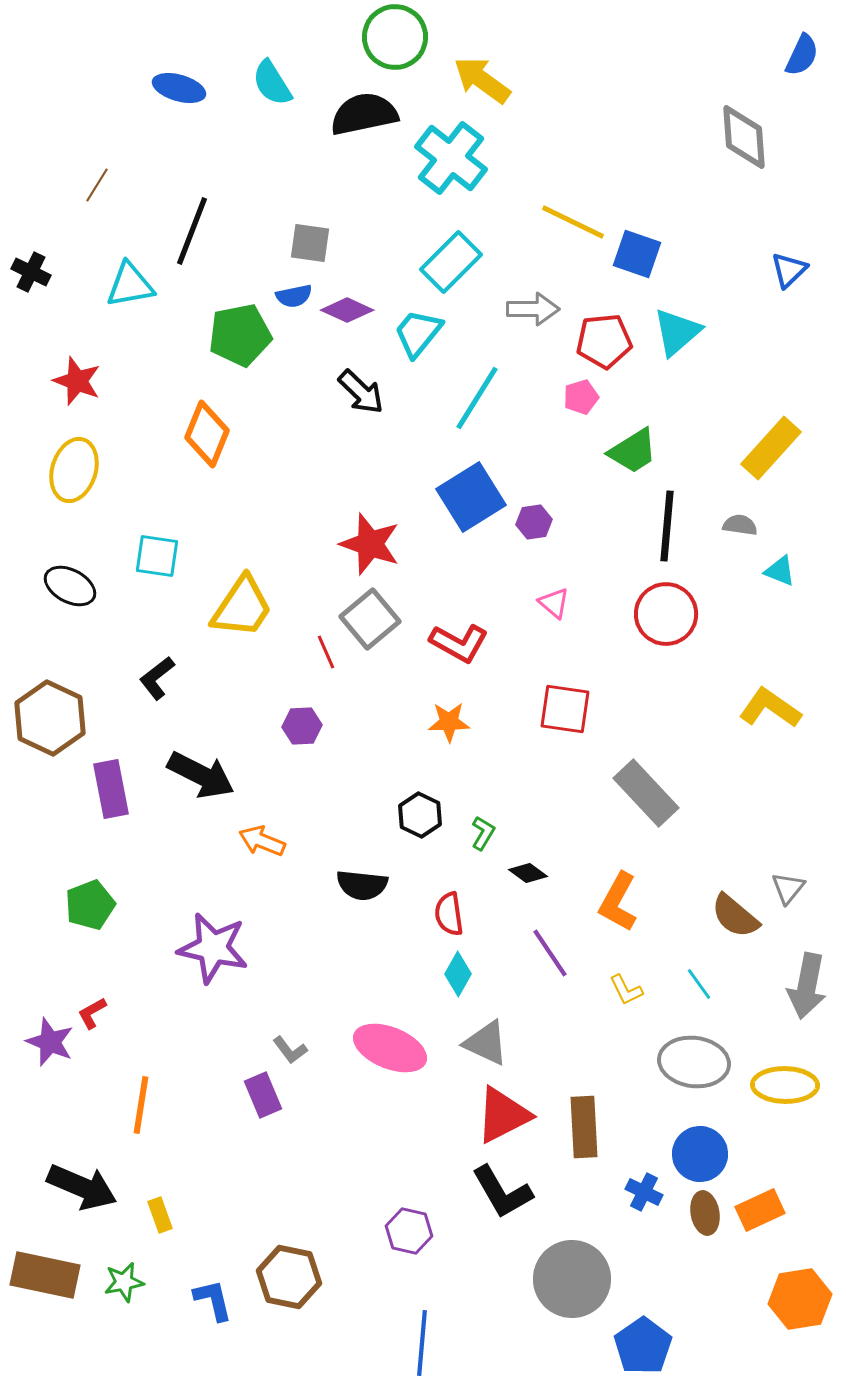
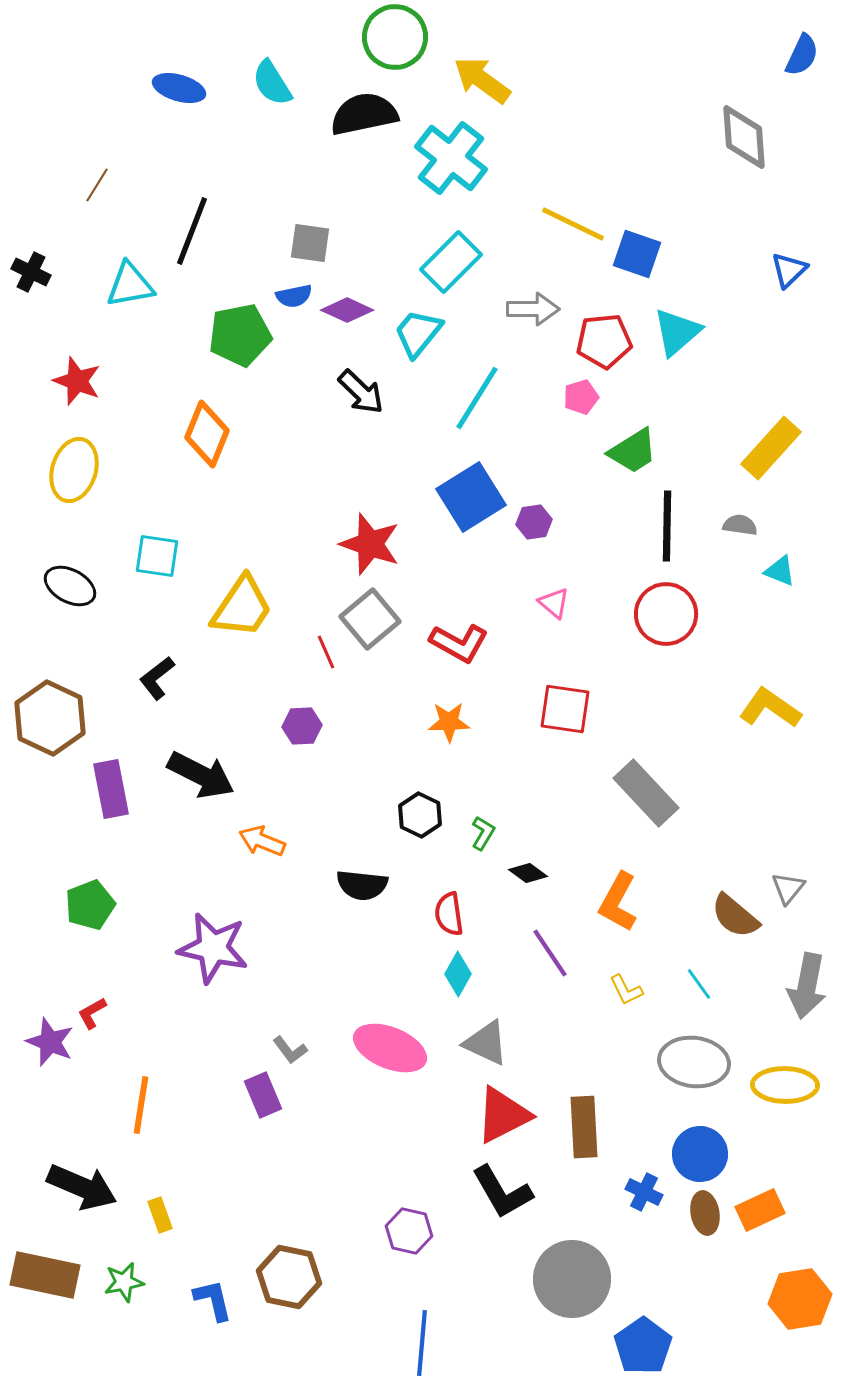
yellow line at (573, 222): moved 2 px down
black line at (667, 526): rotated 4 degrees counterclockwise
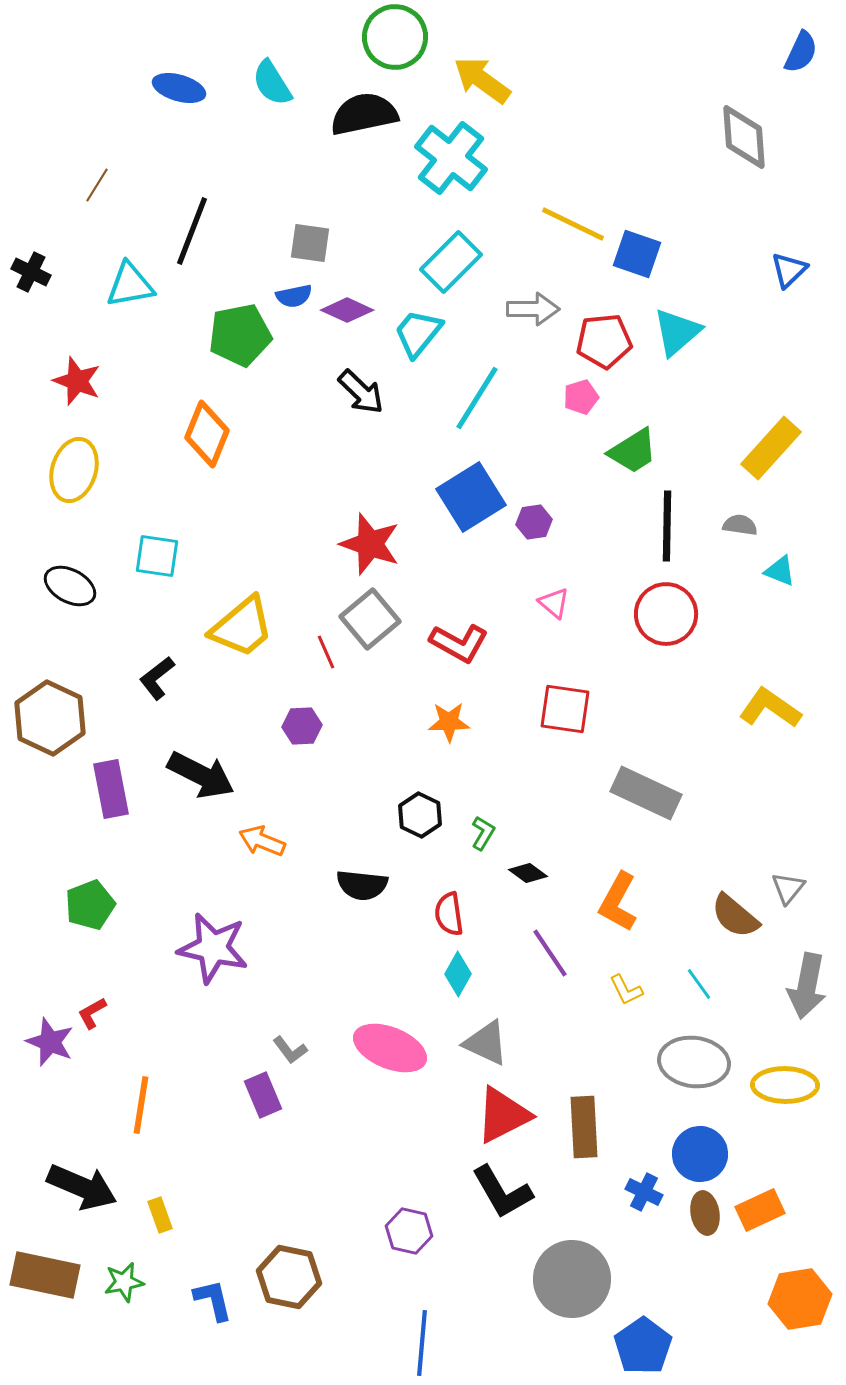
blue semicircle at (802, 55): moved 1 px left, 3 px up
yellow trapezoid at (242, 607): moved 20 px down; rotated 16 degrees clockwise
gray rectangle at (646, 793): rotated 22 degrees counterclockwise
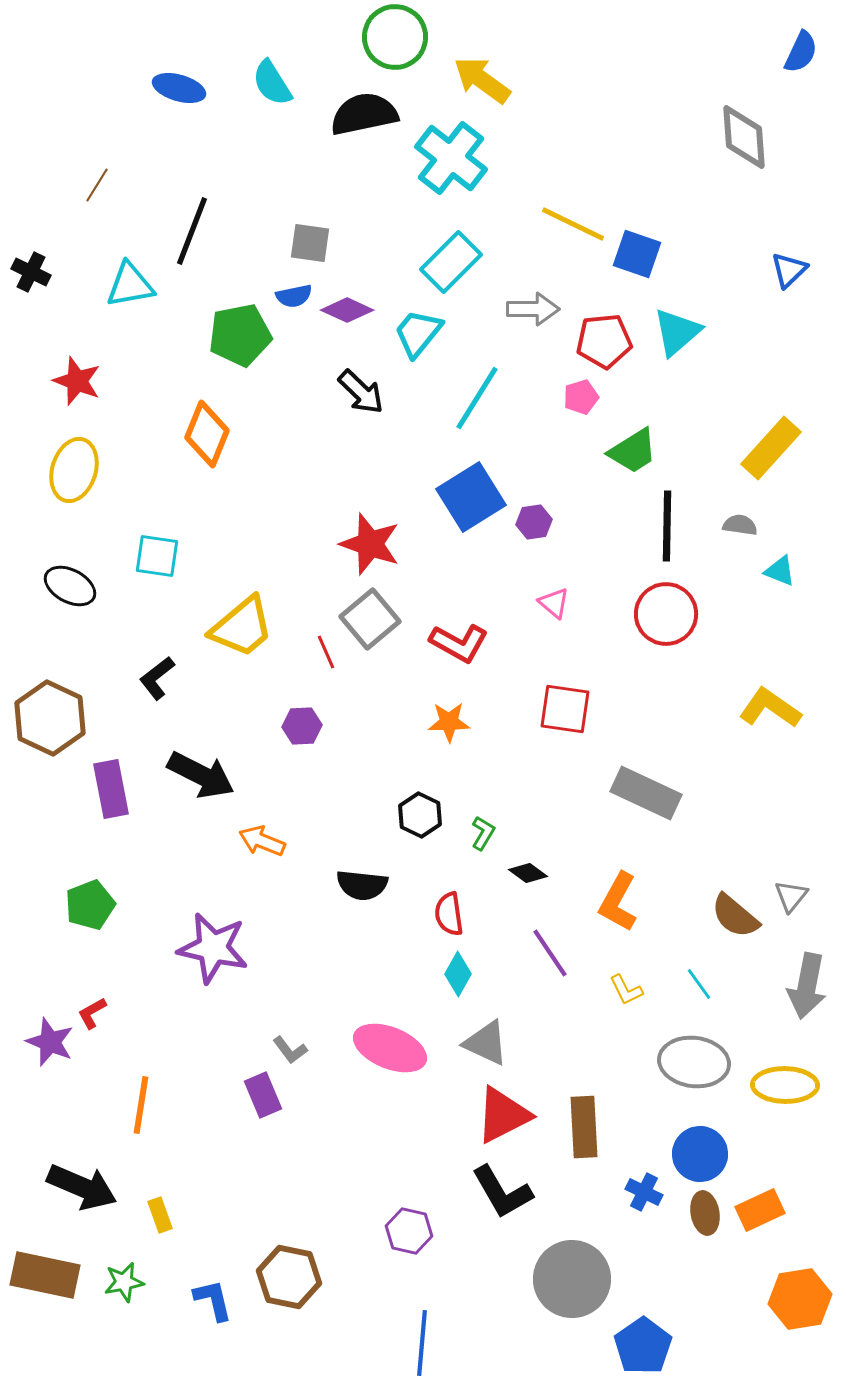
gray triangle at (788, 888): moved 3 px right, 8 px down
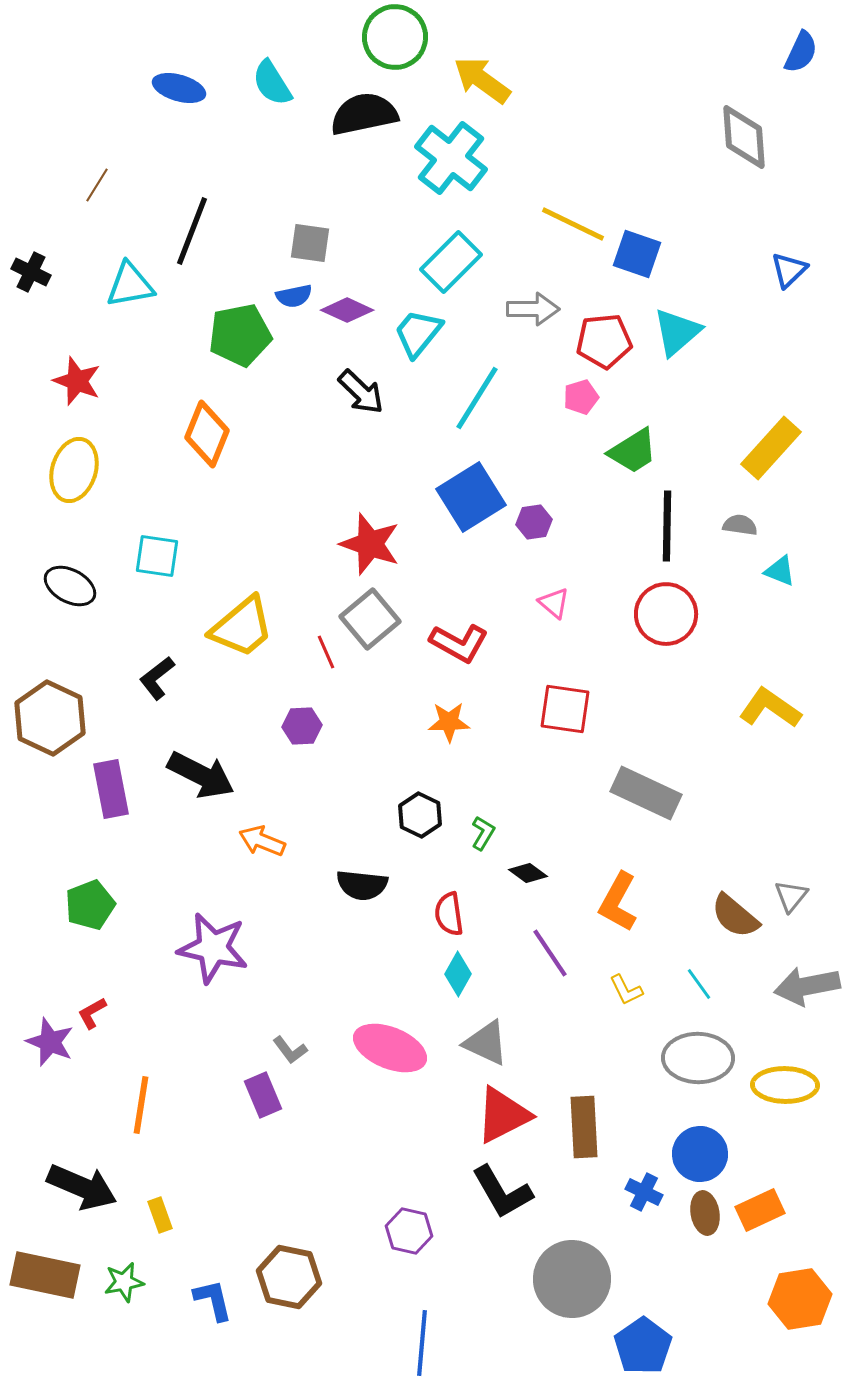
gray arrow at (807, 986): rotated 68 degrees clockwise
gray ellipse at (694, 1062): moved 4 px right, 4 px up; rotated 6 degrees counterclockwise
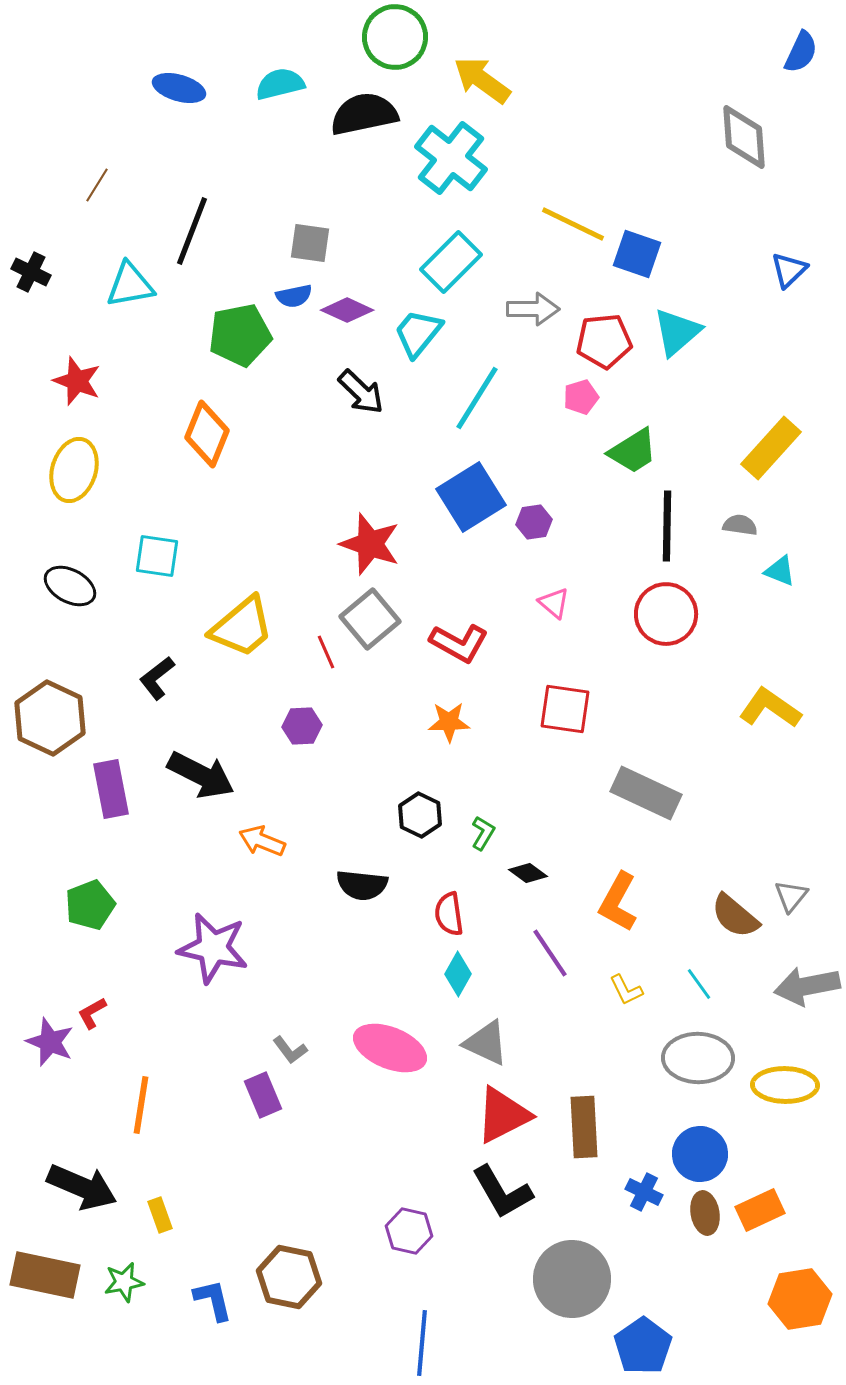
cyan semicircle at (272, 83): moved 8 px right, 1 px down; rotated 108 degrees clockwise
